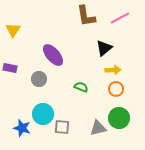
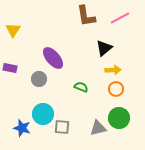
purple ellipse: moved 3 px down
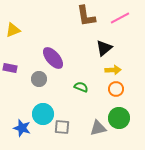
yellow triangle: rotated 35 degrees clockwise
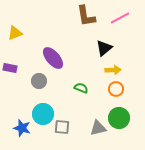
yellow triangle: moved 2 px right, 3 px down
gray circle: moved 2 px down
green semicircle: moved 1 px down
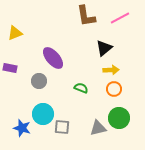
yellow arrow: moved 2 px left
orange circle: moved 2 px left
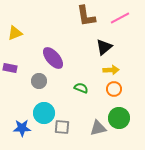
black triangle: moved 1 px up
cyan circle: moved 1 px right, 1 px up
blue star: rotated 18 degrees counterclockwise
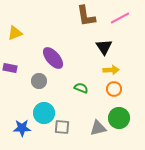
black triangle: rotated 24 degrees counterclockwise
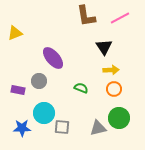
purple rectangle: moved 8 px right, 22 px down
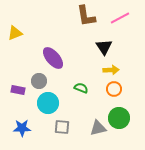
cyan circle: moved 4 px right, 10 px up
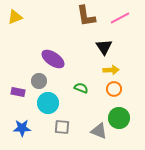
yellow triangle: moved 16 px up
purple ellipse: moved 1 px down; rotated 15 degrees counterclockwise
purple rectangle: moved 2 px down
gray triangle: moved 1 px right, 3 px down; rotated 36 degrees clockwise
